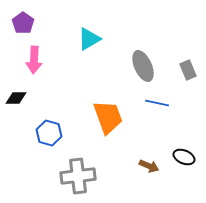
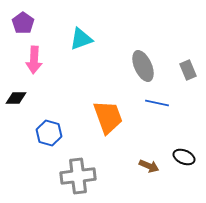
cyan triangle: moved 8 px left; rotated 10 degrees clockwise
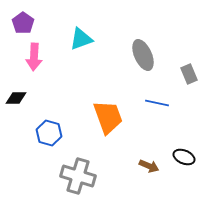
pink arrow: moved 3 px up
gray ellipse: moved 11 px up
gray rectangle: moved 1 px right, 4 px down
gray cross: rotated 24 degrees clockwise
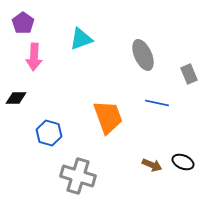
black ellipse: moved 1 px left, 5 px down
brown arrow: moved 3 px right, 1 px up
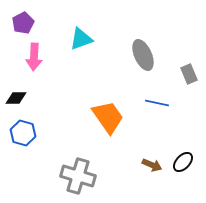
purple pentagon: rotated 10 degrees clockwise
orange trapezoid: rotated 15 degrees counterclockwise
blue hexagon: moved 26 px left
black ellipse: rotated 70 degrees counterclockwise
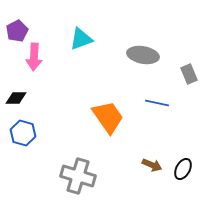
purple pentagon: moved 6 px left, 8 px down
gray ellipse: rotated 56 degrees counterclockwise
black ellipse: moved 7 px down; rotated 15 degrees counterclockwise
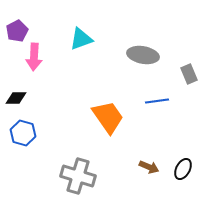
blue line: moved 2 px up; rotated 20 degrees counterclockwise
brown arrow: moved 3 px left, 2 px down
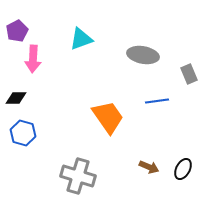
pink arrow: moved 1 px left, 2 px down
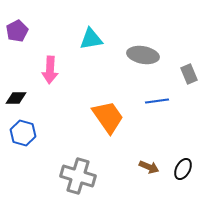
cyan triangle: moved 10 px right; rotated 10 degrees clockwise
pink arrow: moved 17 px right, 11 px down
